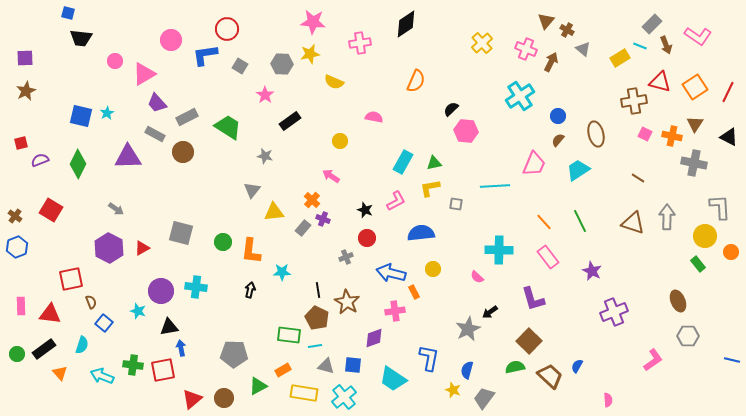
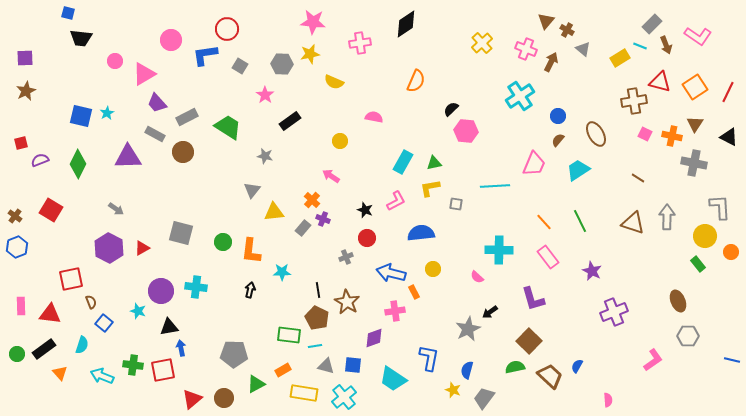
brown ellipse at (596, 134): rotated 15 degrees counterclockwise
green triangle at (258, 386): moved 2 px left, 2 px up
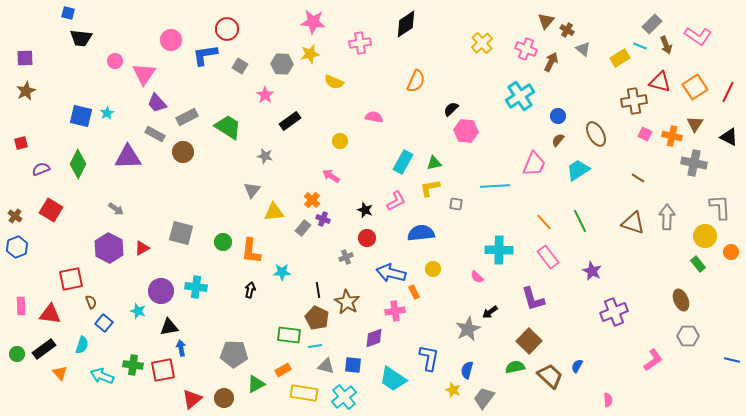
pink triangle at (144, 74): rotated 25 degrees counterclockwise
purple semicircle at (40, 160): moved 1 px right, 9 px down
brown ellipse at (678, 301): moved 3 px right, 1 px up
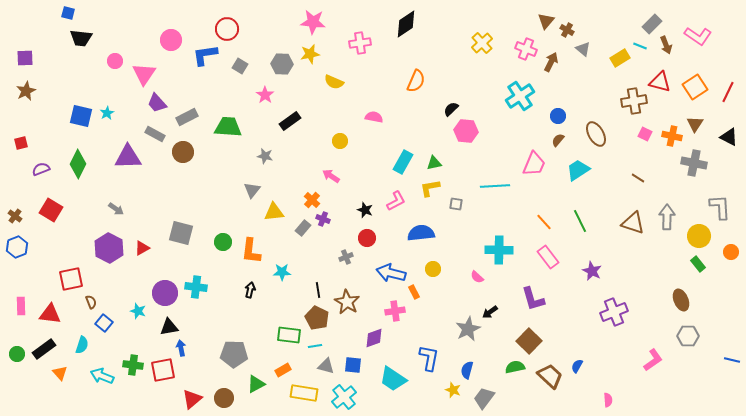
green trapezoid at (228, 127): rotated 28 degrees counterclockwise
yellow circle at (705, 236): moved 6 px left
purple circle at (161, 291): moved 4 px right, 2 px down
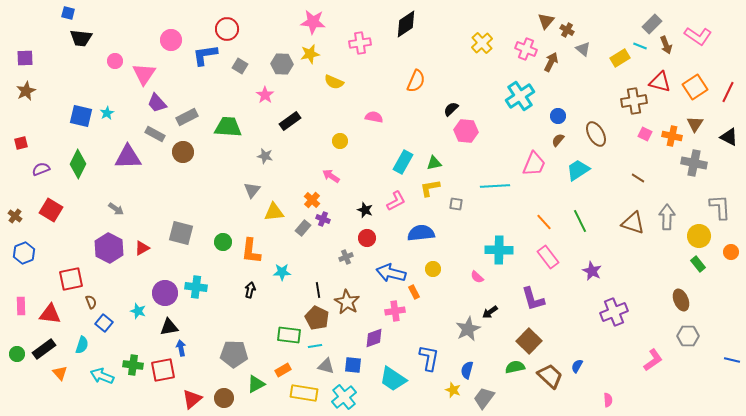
blue hexagon at (17, 247): moved 7 px right, 6 px down
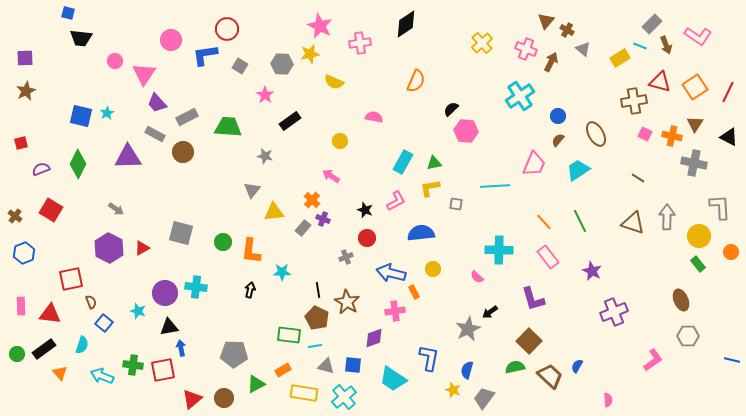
pink star at (313, 22): moved 7 px right, 4 px down; rotated 20 degrees clockwise
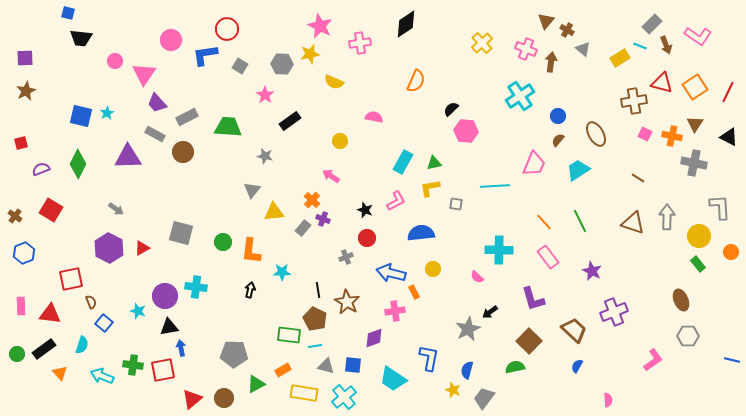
brown arrow at (551, 62): rotated 18 degrees counterclockwise
red triangle at (660, 82): moved 2 px right, 1 px down
purple circle at (165, 293): moved 3 px down
brown pentagon at (317, 318): moved 2 px left, 1 px down
brown trapezoid at (550, 376): moved 24 px right, 46 px up
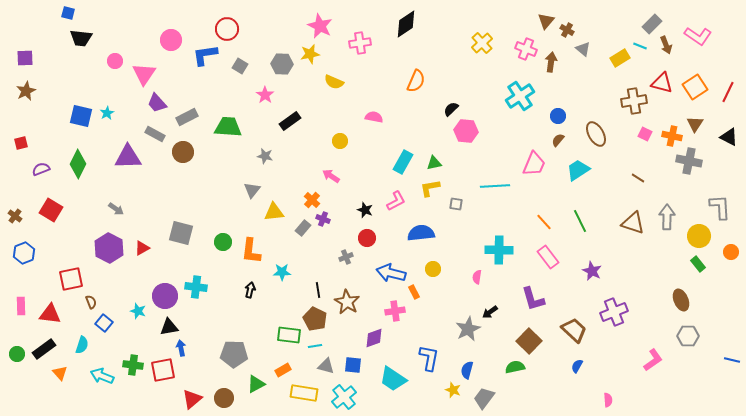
gray cross at (694, 163): moved 5 px left, 2 px up
pink semicircle at (477, 277): rotated 56 degrees clockwise
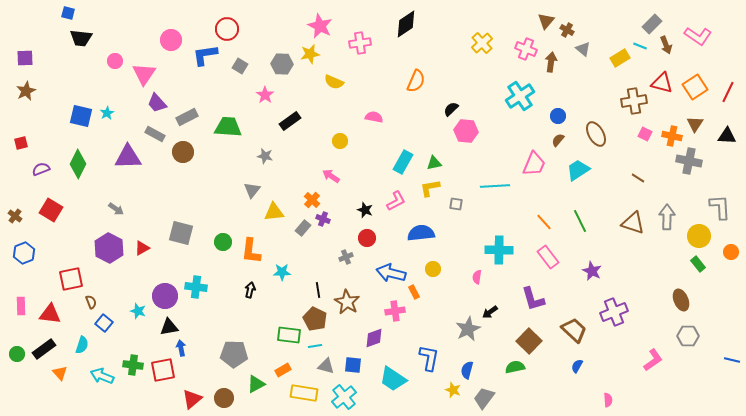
black triangle at (729, 137): moved 2 px left, 1 px up; rotated 24 degrees counterclockwise
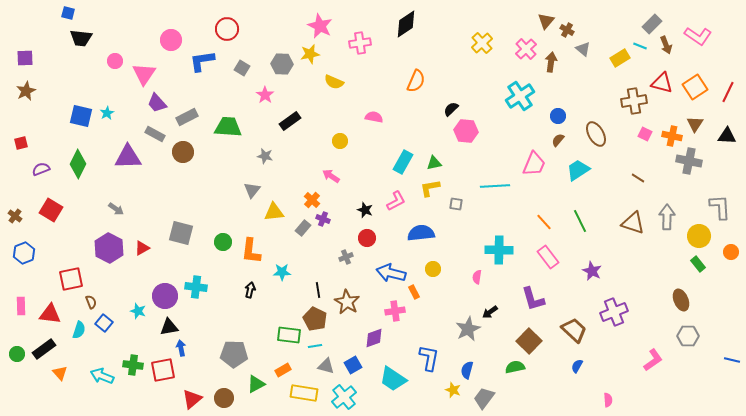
pink cross at (526, 49): rotated 25 degrees clockwise
blue L-shape at (205, 55): moved 3 px left, 6 px down
gray square at (240, 66): moved 2 px right, 2 px down
cyan semicircle at (82, 345): moved 3 px left, 15 px up
blue square at (353, 365): rotated 36 degrees counterclockwise
